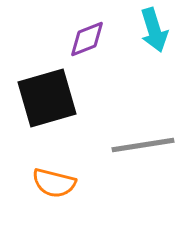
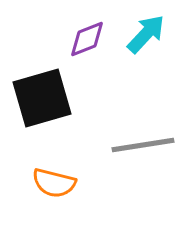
cyan arrow: moved 8 px left, 4 px down; rotated 120 degrees counterclockwise
black square: moved 5 px left
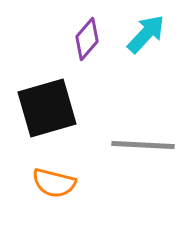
purple diamond: rotated 27 degrees counterclockwise
black square: moved 5 px right, 10 px down
gray line: rotated 12 degrees clockwise
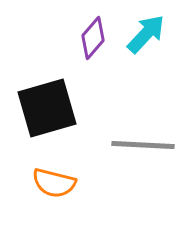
purple diamond: moved 6 px right, 1 px up
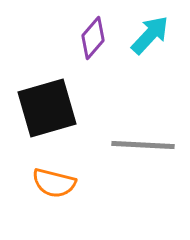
cyan arrow: moved 4 px right, 1 px down
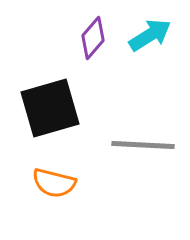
cyan arrow: rotated 15 degrees clockwise
black square: moved 3 px right
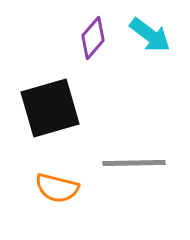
cyan arrow: rotated 69 degrees clockwise
gray line: moved 9 px left, 18 px down; rotated 4 degrees counterclockwise
orange semicircle: moved 3 px right, 5 px down
